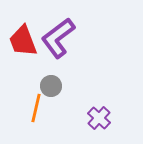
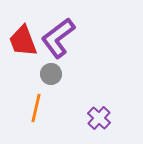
gray circle: moved 12 px up
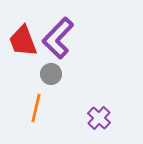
purple L-shape: rotated 9 degrees counterclockwise
